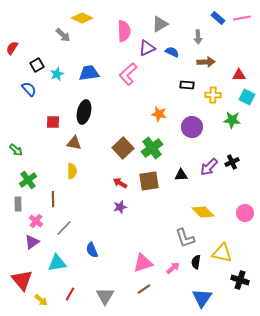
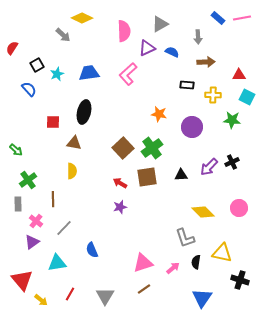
brown square at (149, 181): moved 2 px left, 4 px up
pink circle at (245, 213): moved 6 px left, 5 px up
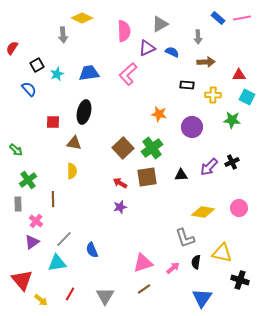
gray arrow at (63, 35): rotated 42 degrees clockwise
yellow diamond at (203, 212): rotated 35 degrees counterclockwise
gray line at (64, 228): moved 11 px down
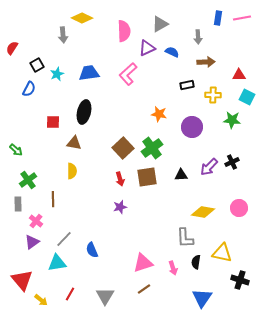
blue rectangle at (218, 18): rotated 56 degrees clockwise
black rectangle at (187, 85): rotated 16 degrees counterclockwise
blue semicircle at (29, 89): rotated 70 degrees clockwise
red arrow at (120, 183): moved 4 px up; rotated 136 degrees counterclockwise
gray L-shape at (185, 238): rotated 15 degrees clockwise
pink arrow at (173, 268): rotated 112 degrees clockwise
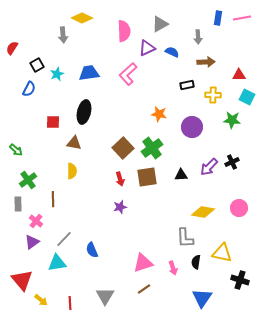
red line at (70, 294): moved 9 px down; rotated 32 degrees counterclockwise
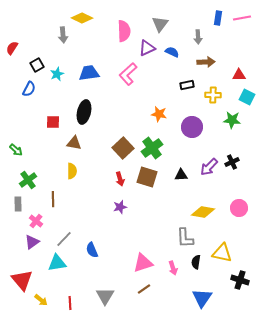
gray triangle at (160, 24): rotated 24 degrees counterclockwise
brown square at (147, 177): rotated 25 degrees clockwise
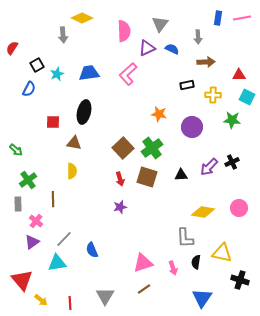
blue semicircle at (172, 52): moved 3 px up
